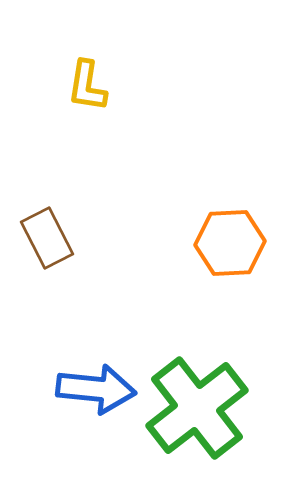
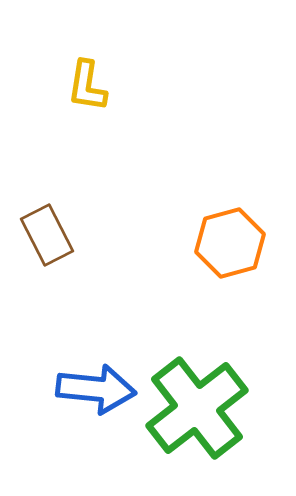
brown rectangle: moved 3 px up
orange hexagon: rotated 12 degrees counterclockwise
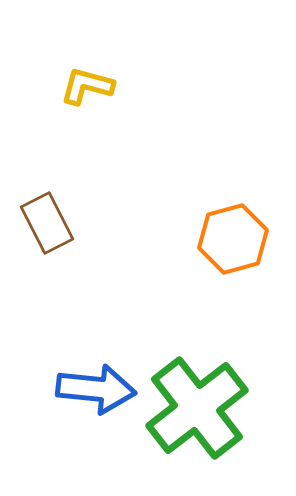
yellow L-shape: rotated 96 degrees clockwise
brown rectangle: moved 12 px up
orange hexagon: moved 3 px right, 4 px up
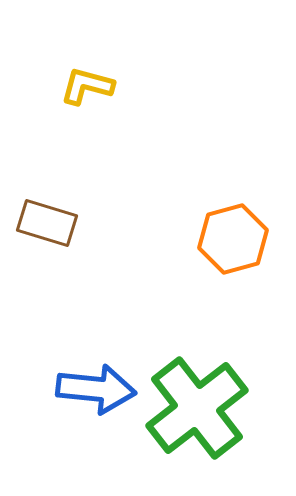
brown rectangle: rotated 46 degrees counterclockwise
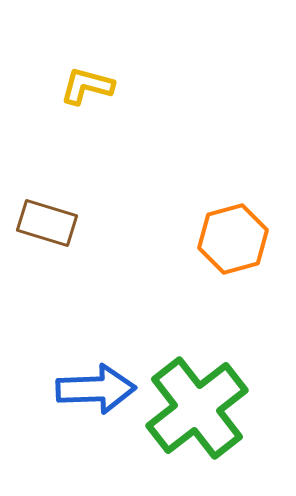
blue arrow: rotated 8 degrees counterclockwise
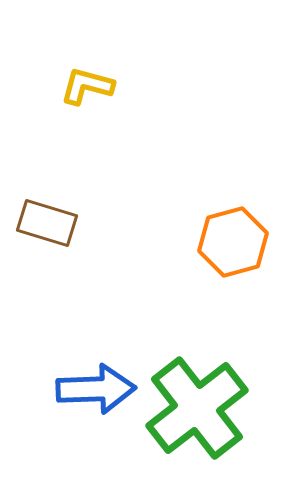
orange hexagon: moved 3 px down
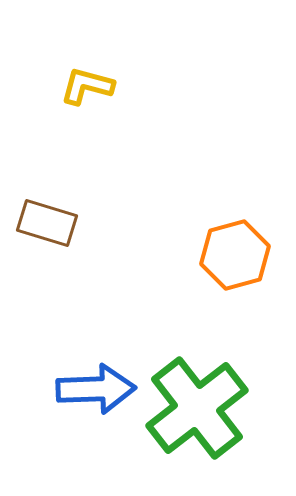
orange hexagon: moved 2 px right, 13 px down
